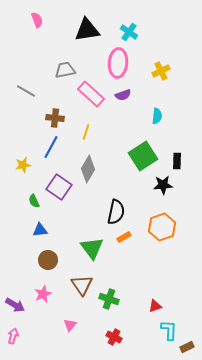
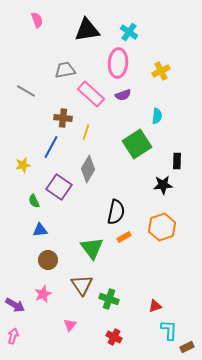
brown cross: moved 8 px right
green square: moved 6 px left, 12 px up
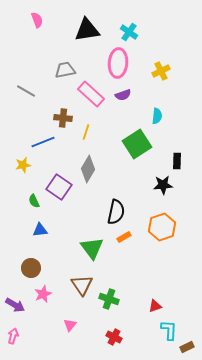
blue line: moved 8 px left, 5 px up; rotated 40 degrees clockwise
brown circle: moved 17 px left, 8 px down
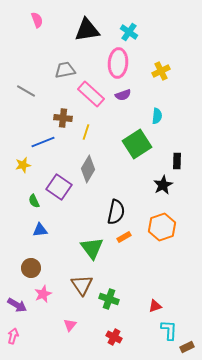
black star: rotated 24 degrees counterclockwise
purple arrow: moved 2 px right
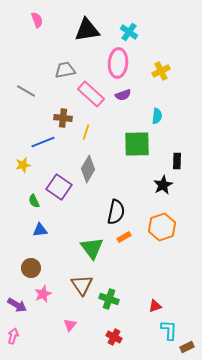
green square: rotated 32 degrees clockwise
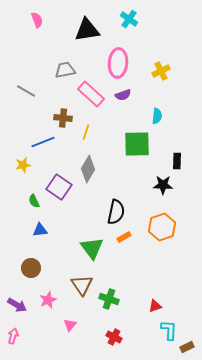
cyan cross: moved 13 px up
black star: rotated 30 degrees clockwise
pink star: moved 5 px right, 6 px down
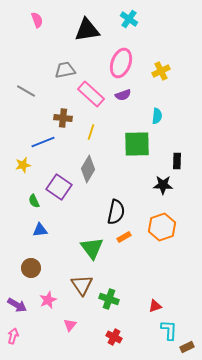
pink ellipse: moved 3 px right; rotated 16 degrees clockwise
yellow line: moved 5 px right
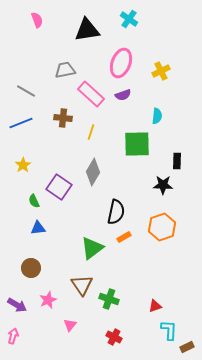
blue line: moved 22 px left, 19 px up
yellow star: rotated 21 degrees counterclockwise
gray diamond: moved 5 px right, 3 px down
blue triangle: moved 2 px left, 2 px up
green triangle: rotated 30 degrees clockwise
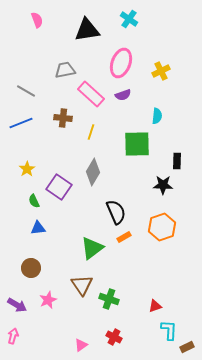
yellow star: moved 4 px right, 4 px down
black semicircle: rotated 35 degrees counterclockwise
pink triangle: moved 11 px right, 20 px down; rotated 16 degrees clockwise
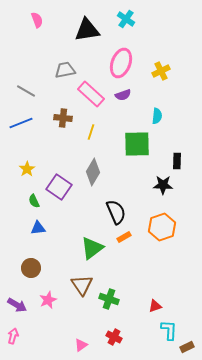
cyan cross: moved 3 px left
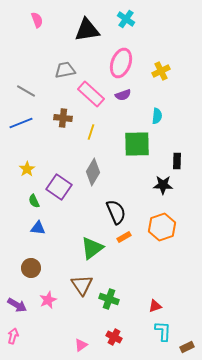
blue triangle: rotated 14 degrees clockwise
cyan L-shape: moved 6 px left, 1 px down
